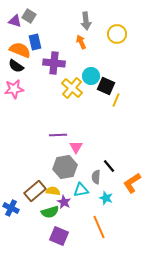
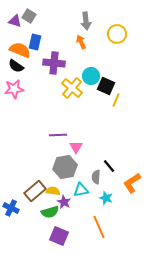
blue rectangle: rotated 28 degrees clockwise
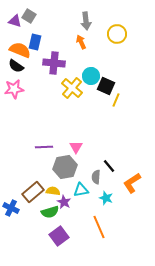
purple line: moved 14 px left, 12 px down
brown rectangle: moved 2 px left, 1 px down
purple square: rotated 30 degrees clockwise
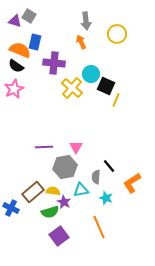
cyan circle: moved 2 px up
pink star: rotated 18 degrees counterclockwise
